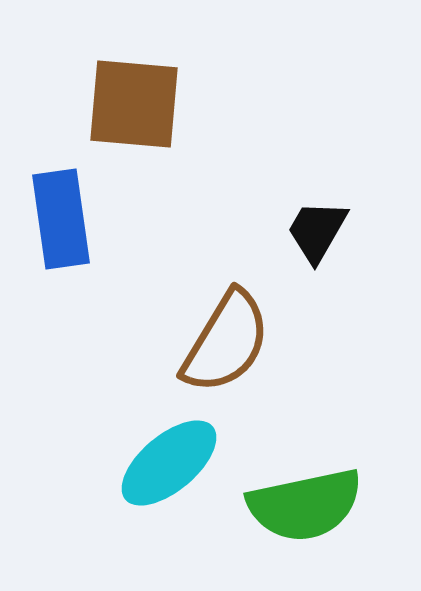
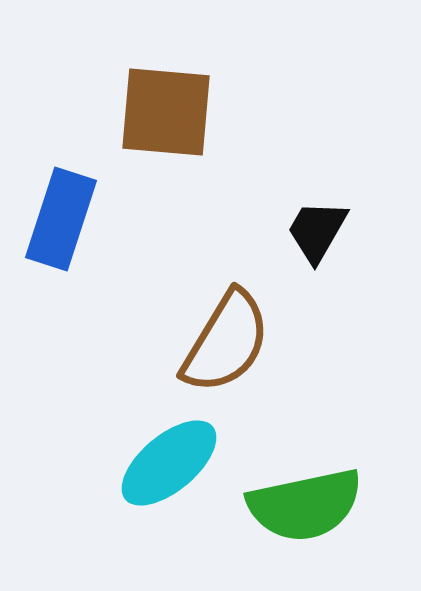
brown square: moved 32 px right, 8 px down
blue rectangle: rotated 26 degrees clockwise
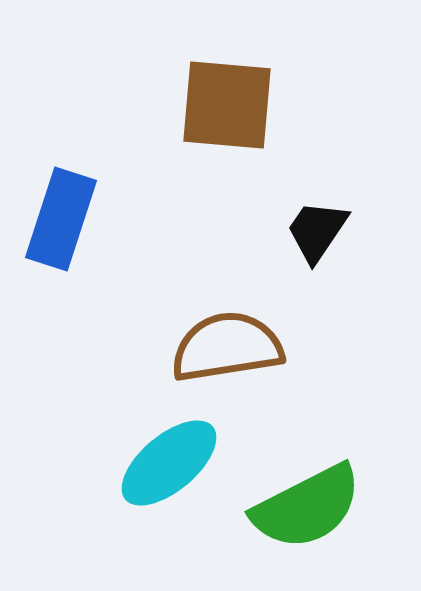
brown square: moved 61 px right, 7 px up
black trapezoid: rotated 4 degrees clockwise
brown semicircle: moved 1 px right, 5 px down; rotated 130 degrees counterclockwise
green semicircle: moved 2 px right, 2 px down; rotated 15 degrees counterclockwise
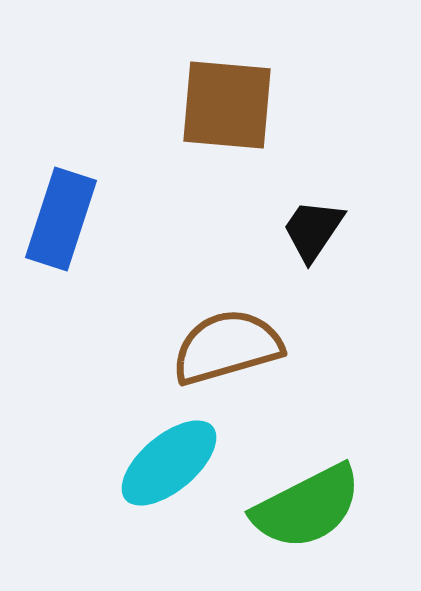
black trapezoid: moved 4 px left, 1 px up
brown semicircle: rotated 7 degrees counterclockwise
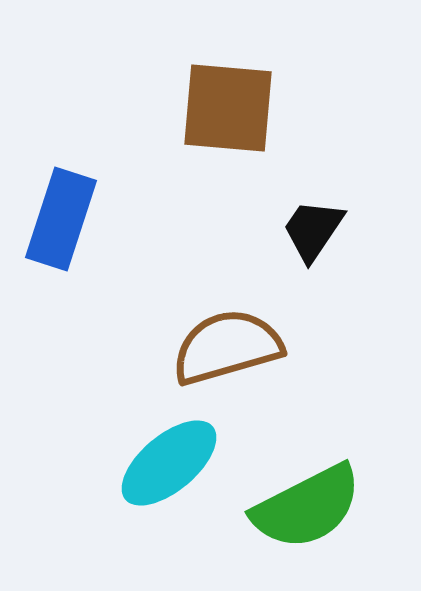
brown square: moved 1 px right, 3 px down
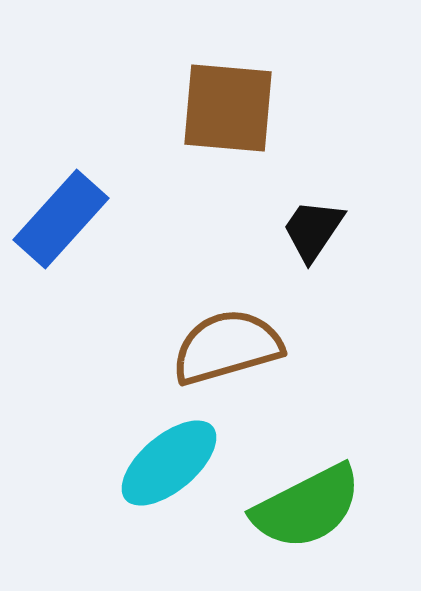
blue rectangle: rotated 24 degrees clockwise
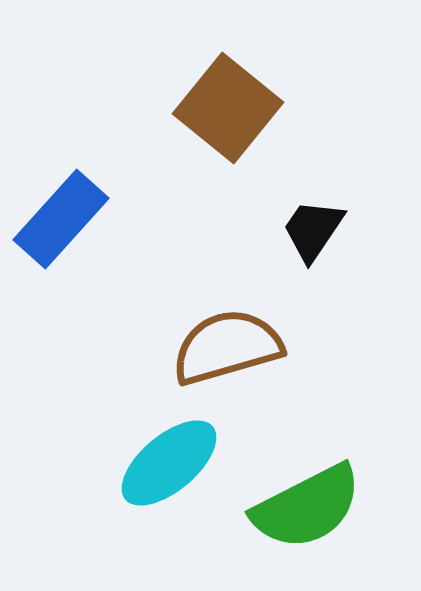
brown square: rotated 34 degrees clockwise
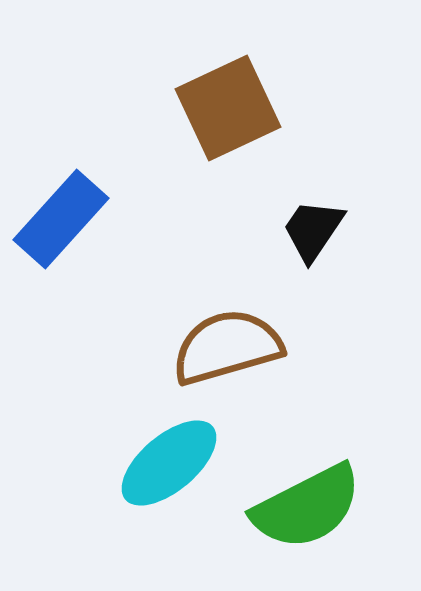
brown square: rotated 26 degrees clockwise
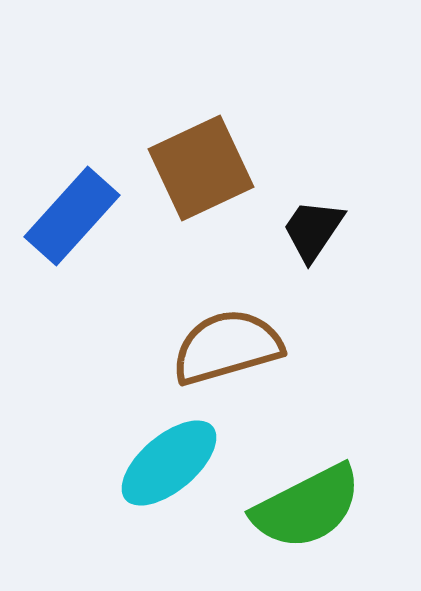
brown square: moved 27 px left, 60 px down
blue rectangle: moved 11 px right, 3 px up
